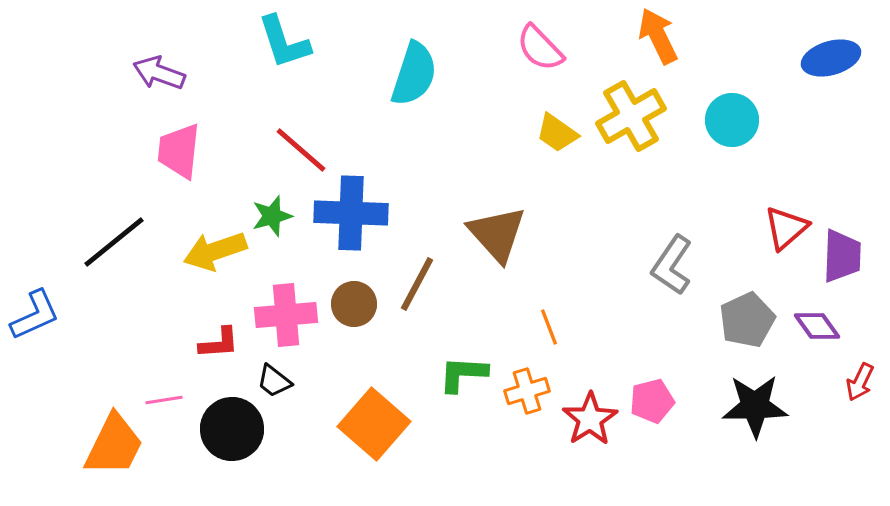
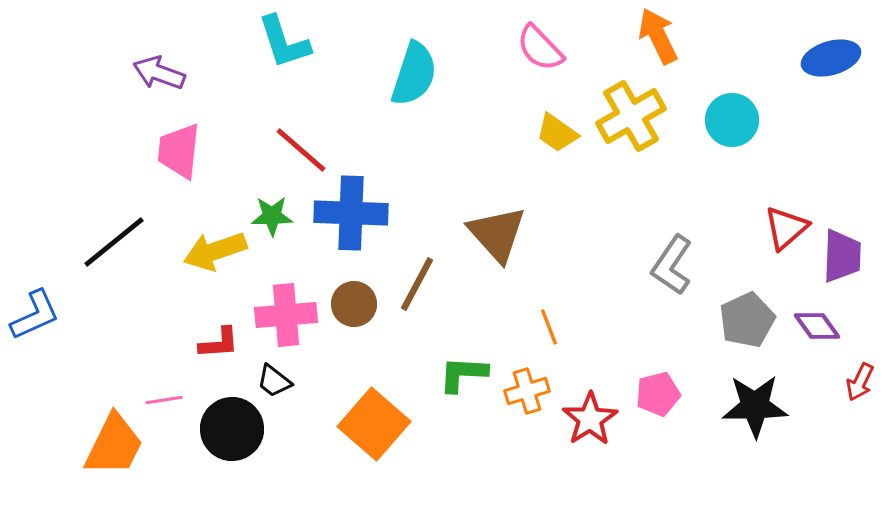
green star: rotated 15 degrees clockwise
pink pentagon: moved 6 px right, 7 px up
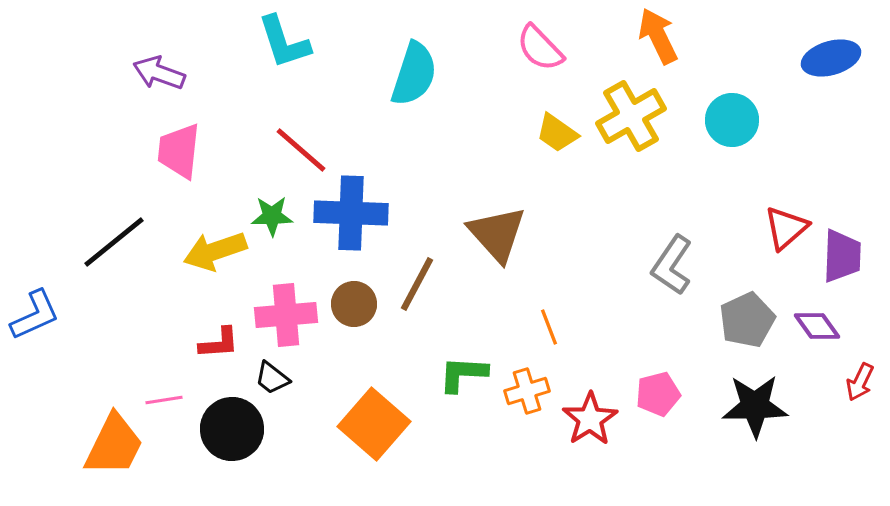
black trapezoid: moved 2 px left, 3 px up
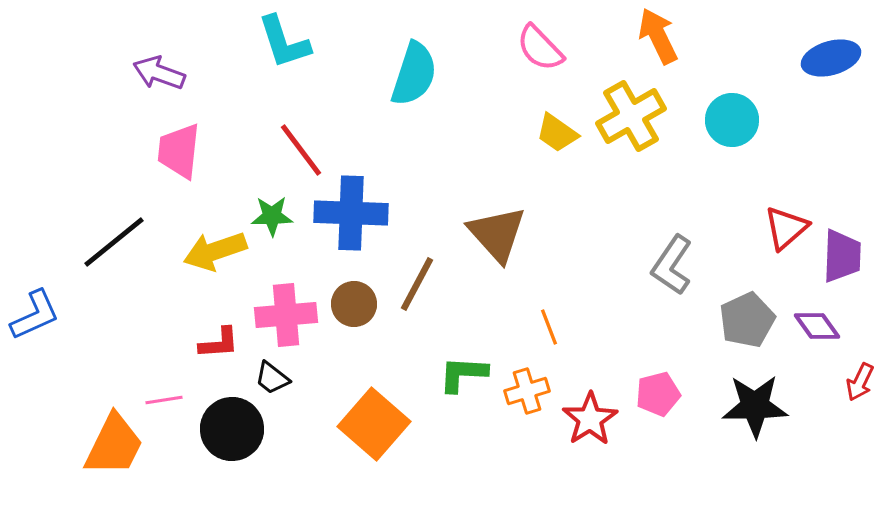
red line: rotated 12 degrees clockwise
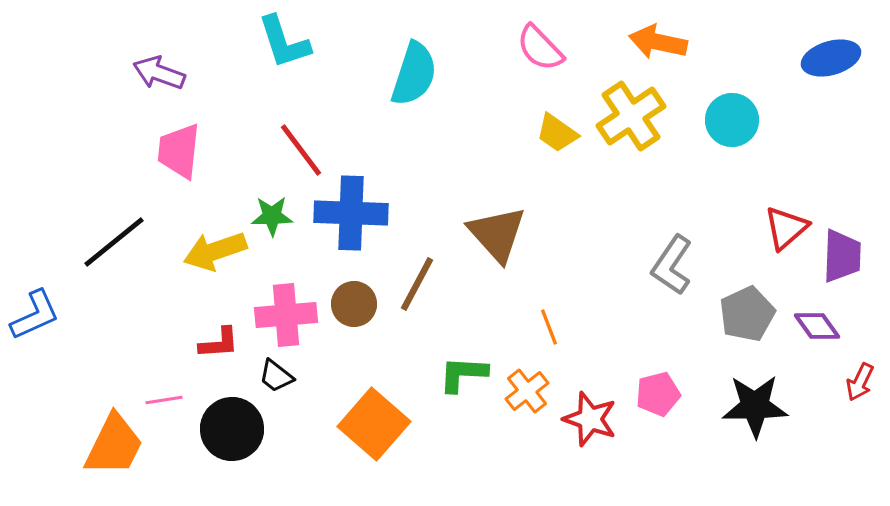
orange arrow: moved 6 px down; rotated 52 degrees counterclockwise
yellow cross: rotated 4 degrees counterclockwise
gray pentagon: moved 6 px up
black trapezoid: moved 4 px right, 2 px up
orange cross: rotated 21 degrees counterclockwise
red star: rotated 20 degrees counterclockwise
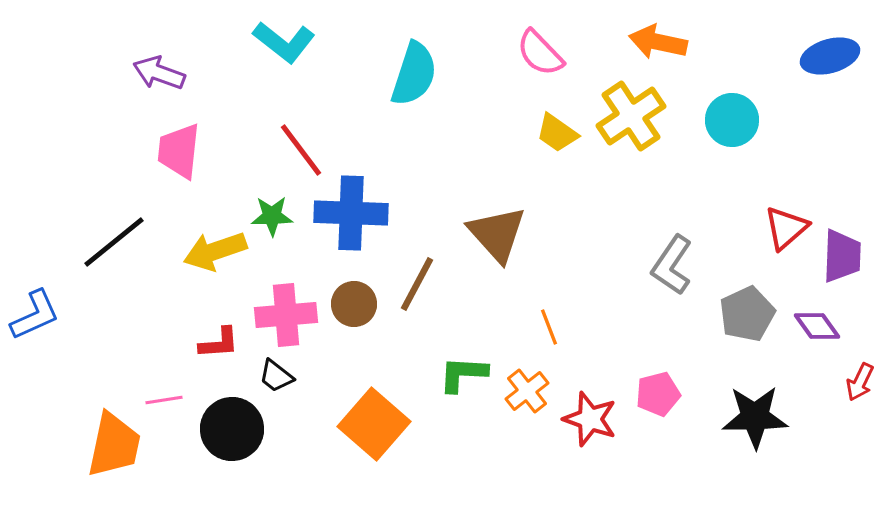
cyan L-shape: rotated 34 degrees counterclockwise
pink semicircle: moved 5 px down
blue ellipse: moved 1 px left, 2 px up
black star: moved 11 px down
orange trapezoid: rotated 14 degrees counterclockwise
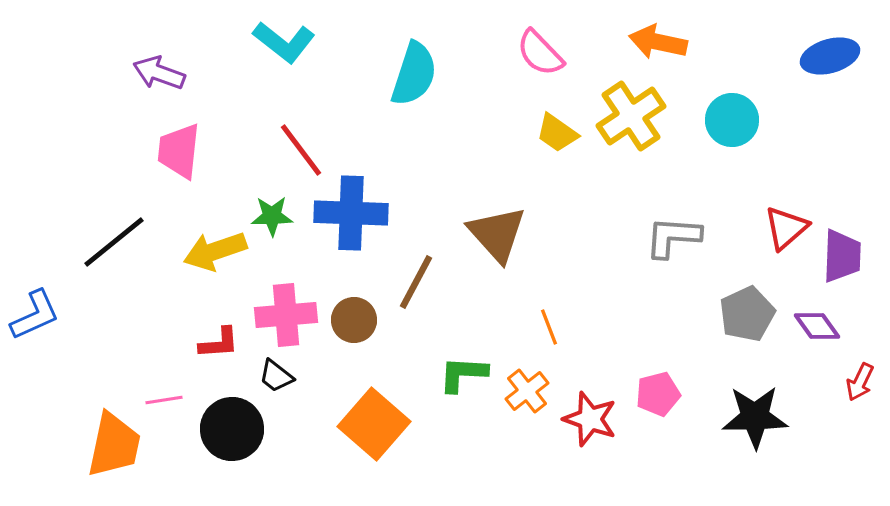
gray L-shape: moved 1 px right, 28 px up; rotated 60 degrees clockwise
brown line: moved 1 px left, 2 px up
brown circle: moved 16 px down
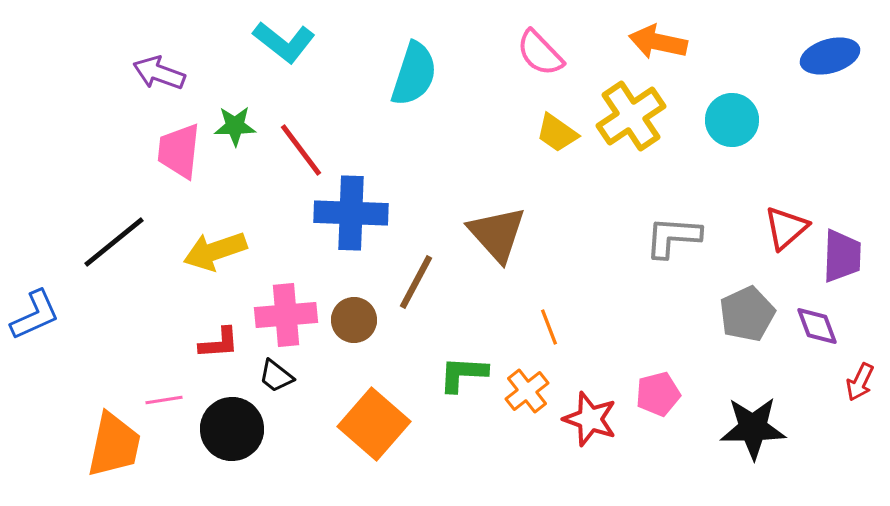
green star: moved 37 px left, 90 px up
purple diamond: rotated 15 degrees clockwise
black star: moved 2 px left, 11 px down
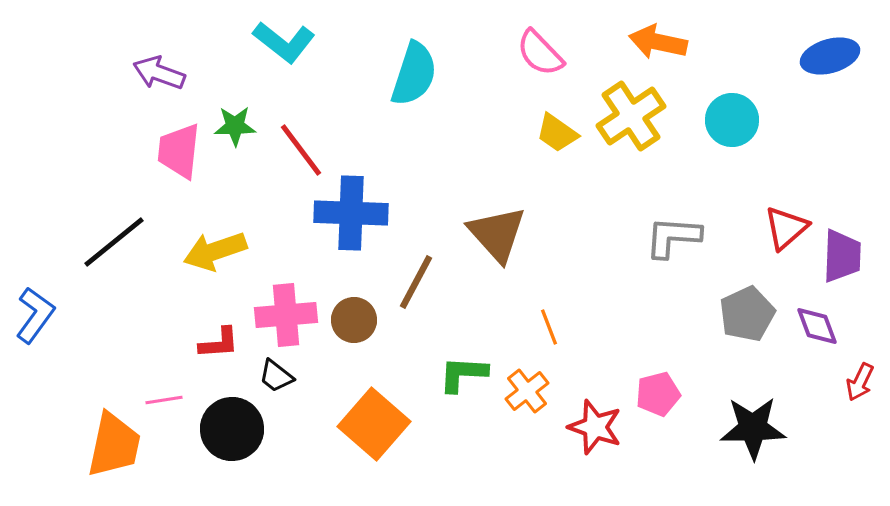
blue L-shape: rotated 30 degrees counterclockwise
red star: moved 5 px right, 8 px down
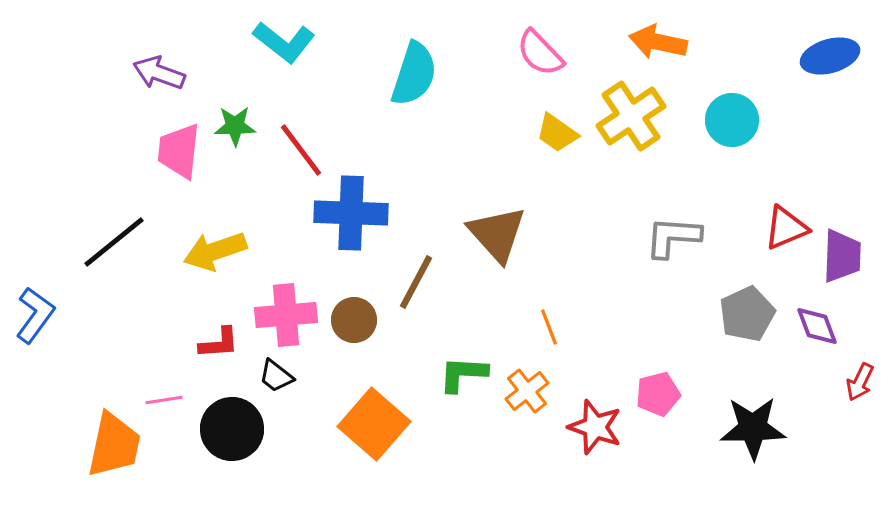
red triangle: rotated 18 degrees clockwise
